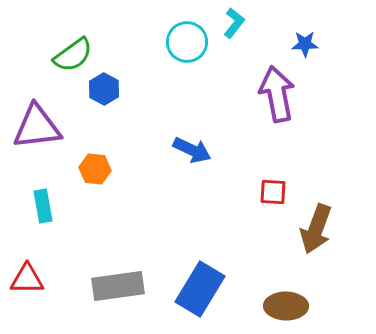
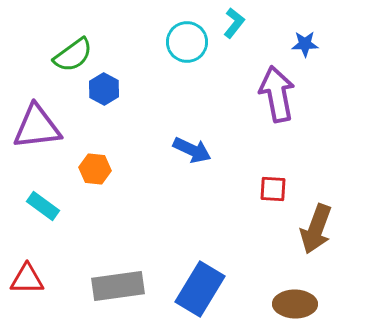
red square: moved 3 px up
cyan rectangle: rotated 44 degrees counterclockwise
brown ellipse: moved 9 px right, 2 px up
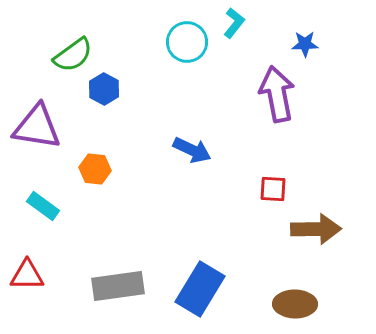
purple triangle: rotated 16 degrees clockwise
brown arrow: rotated 111 degrees counterclockwise
red triangle: moved 4 px up
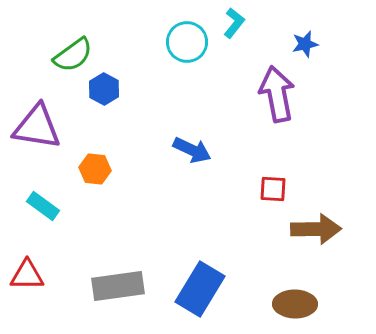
blue star: rotated 12 degrees counterclockwise
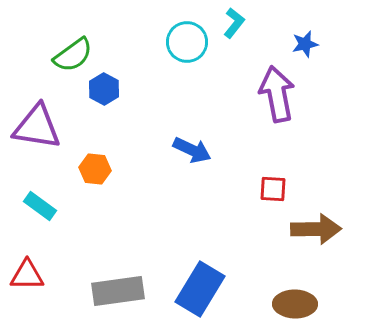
cyan rectangle: moved 3 px left
gray rectangle: moved 5 px down
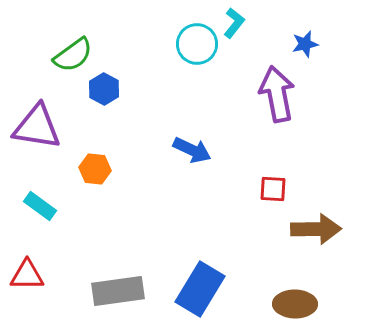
cyan circle: moved 10 px right, 2 px down
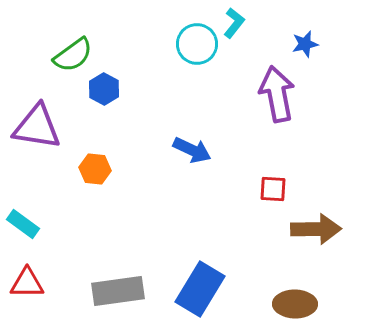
cyan rectangle: moved 17 px left, 18 px down
red triangle: moved 8 px down
